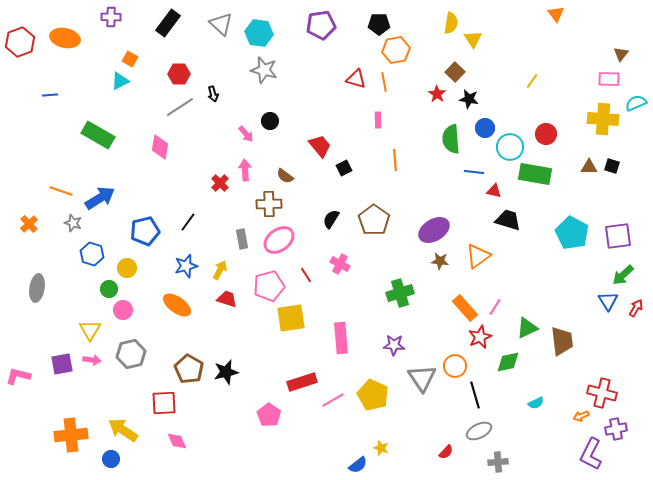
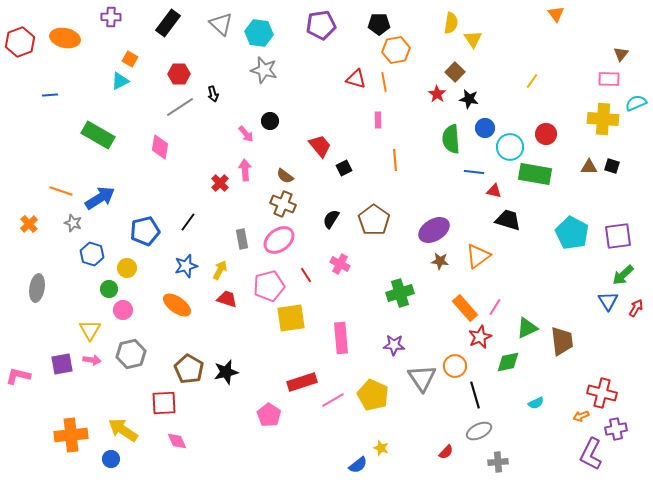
brown cross at (269, 204): moved 14 px right; rotated 25 degrees clockwise
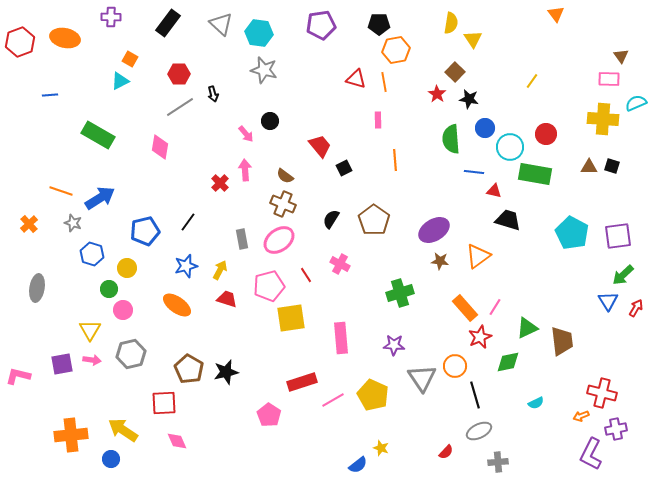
brown triangle at (621, 54): moved 2 px down; rotated 14 degrees counterclockwise
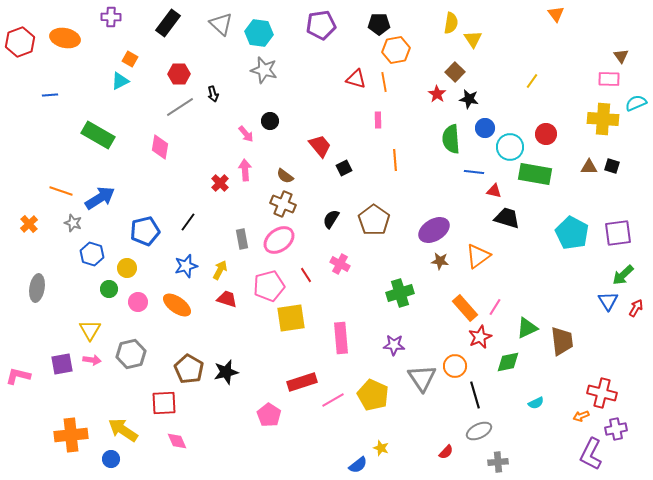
black trapezoid at (508, 220): moved 1 px left, 2 px up
purple square at (618, 236): moved 3 px up
pink circle at (123, 310): moved 15 px right, 8 px up
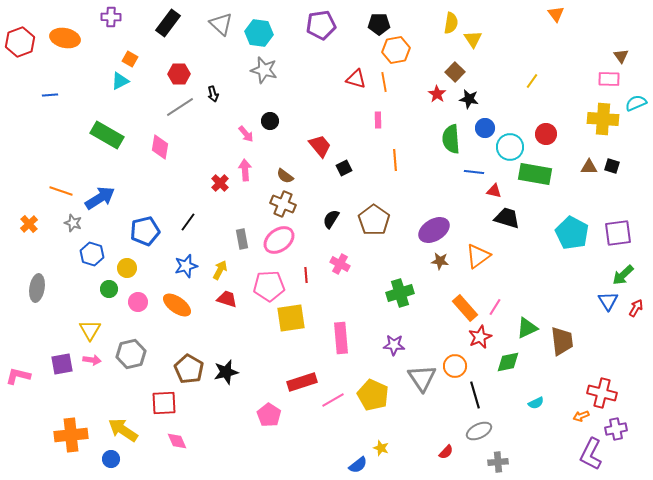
green rectangle at (98, 135): moved 9 px right
red line at (306, 275): rotated 28 degrees clockwise
pink pentagon at (269, 286): rotated 12 degrees clockwise
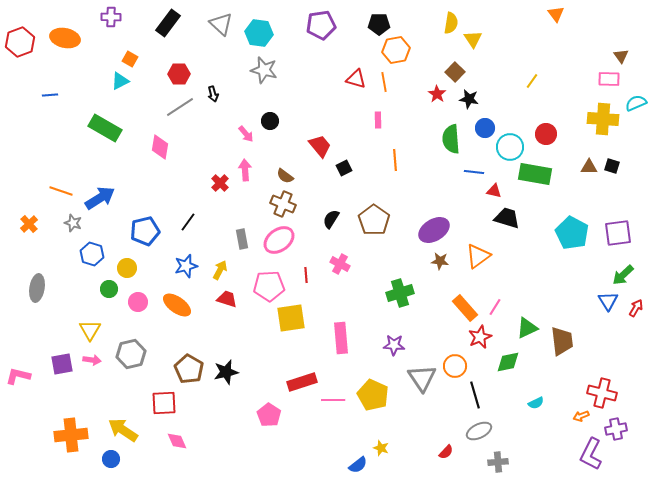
green rectangle at (107, 135): moved 2 px left, 7 px up
pink line at (333, 400): rotated 30 degrees clockwise
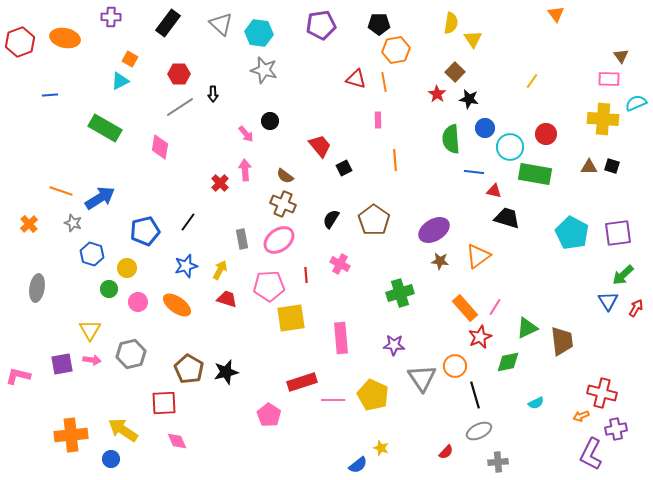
black arrow at (213, 94): rotated 14 degrees clockwise
